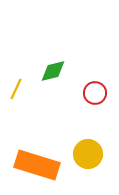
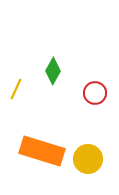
green diamond: rotated 48 degrees counterclockwise
yellow circle: moved 5 px down
orange rectangle: moved 5 px right, 14 px up
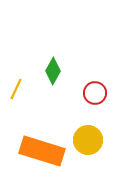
yellow circle: moved 19 px up
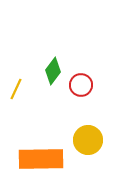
green diamond: rotated 8 degrees clockwise
red circle: moved 14 px left, 8 px up
orange rectangle: moved 1 px left, 8 px down; rotated 18 degrees counterclockwise
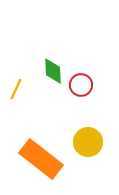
green diamond: rotated 40 degrees counterclockwise
yellow circle: moved 2 px down
orange rectangle: rotated 39 degrees clockwise
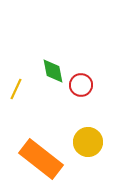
green diamond: rotated 8 degrees counterclockwise
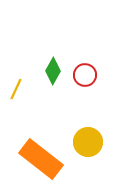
green diamond: rotated 40 degrees clockwise
red circle: moved 4 px right, 10 px up
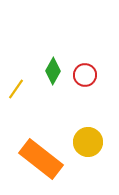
yellow line: rotated 10 degrees clockwise
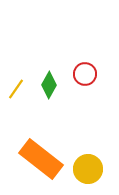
green diamond: moved 4 px left, 14 px down
red circle: moved 1 px up
yellow circle: moved 27 px down
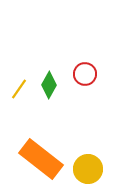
yellow line: moved 3 px right
